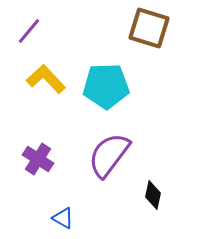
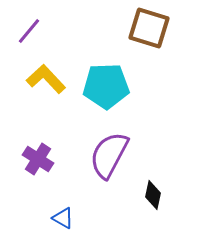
purple semicircle: rotated 9 degrees counterclockwise
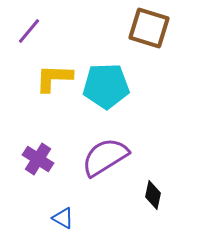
yellow L-shape: moved 8 px right, 1 px up; rotated 45 degrees counterclockwise
purple semicircle: moved 4 px left, 2 px down; rotated 30 degrees clockwise
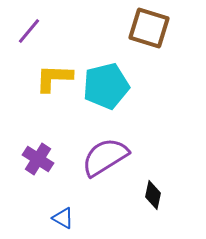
cyan pentagon: rotated 12 degrees counterclockwise
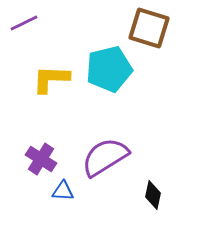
purple line: moved 5 px left, 8 px up; rotated 24 degrees clockwise
yellow L-shape: moved 3 px left, 1 px down
cyan pentagon: moved 3 px right, 17 px up
purple cross: moved 3 px right
blue triangle: moved 27 px up; rotated 25 degrees counterclockwise
